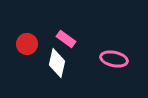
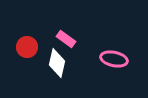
red circle: moved 3 px down
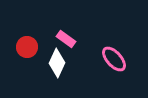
pink ellipse: rotated 36 degrees clockwise
white diamond: rotated 12 degrees clockwise
